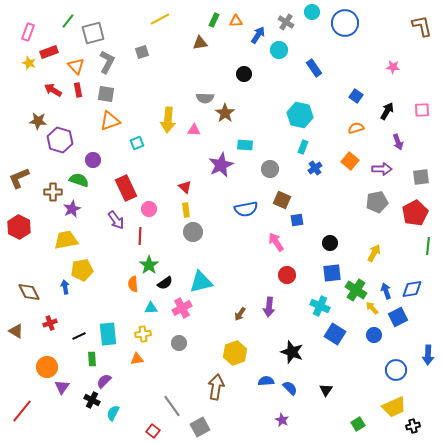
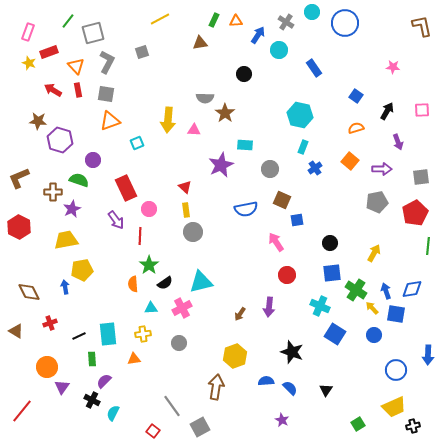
blue square at (398, 317): moved 2 px left, 3 px up; rotated 36 degrees clockwise
yellow hexagon at (235, 353): moved 3 px down
orange triangle at (137, 359): moved 3 px left
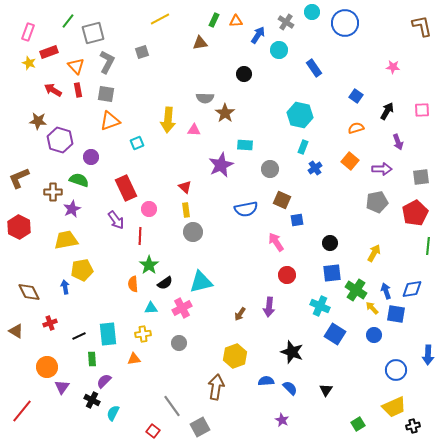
purple circle at (93, 160): moved 2 px left, 3 px up
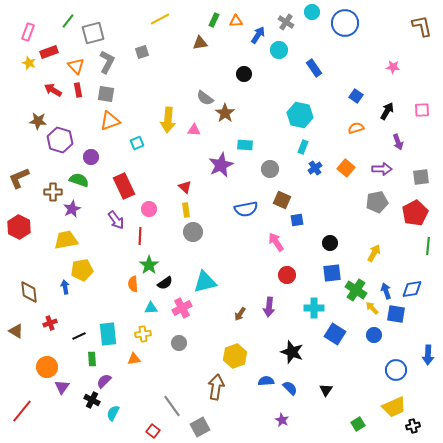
gray semicircle at (205, 98): rotated 36 degrees clockwise
orange square at (350, 161): moved 4 px left, 7 px down
red rectangle at (126, 188): moved 2 px left, 2 px up
cyan triangle at (201, 282): moved 4 px right
brown diamond at (29, 292): rotated 20 degrees clockwise
cyan cross at (320, 306): moved 6 px left, 2 px down; rotated 24 degrees counterclockwise
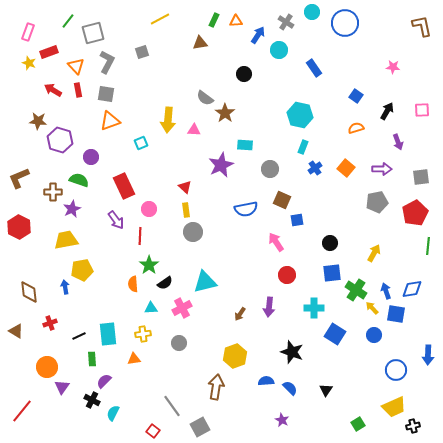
cyan square at (137, 143): moved 4 px right
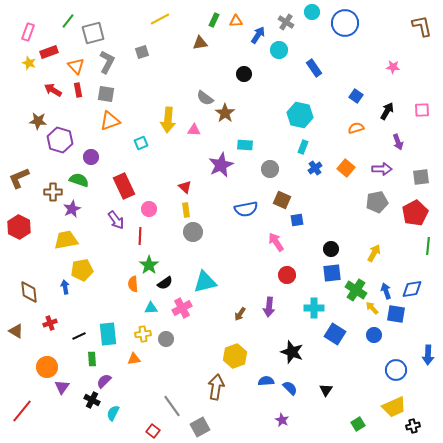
black circle at (330, 243): moved 1 px right, 6 px down
gray circle at (179, 343): moved 13 px left, 4 px up
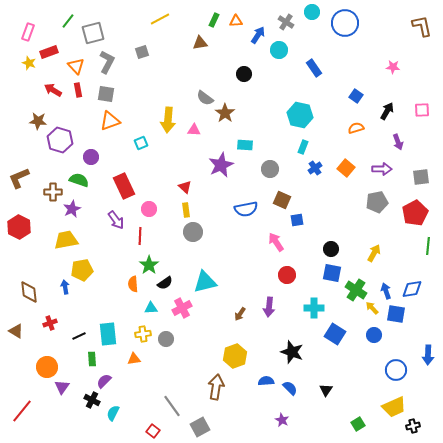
blue square at (332, 273): rotated 18 degrees clockwise
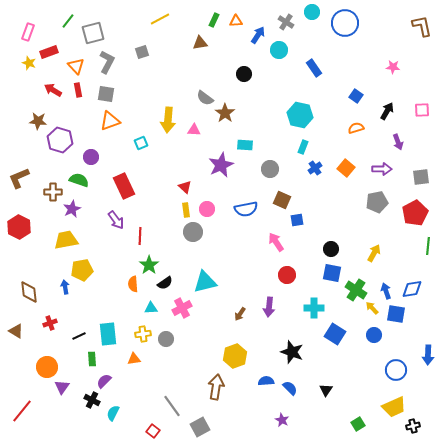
pink circle at (149, 209): moved 58 px right
